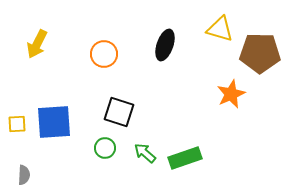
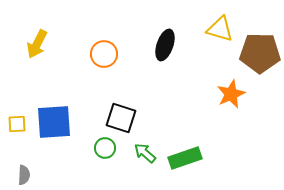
black square: moved 2 px right, 6 px down
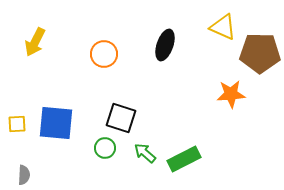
yellow triangle: moved 3 px right, 2 px up; rotated 8 degrees clockwise
yellow arrow: moved 2 px left, 2 px up
orange star: rotated 20 degrees clockwise
blue square: moved 2 px right, 1 px down; rotated 9 degrees clockwise
green rectangle: moved 1 px left, 1 px down; rotated 8 degrees counterclockwise
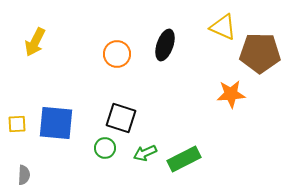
orange circle: moved 13 px right
green arrow: rotated 65 degrees counterclockwise
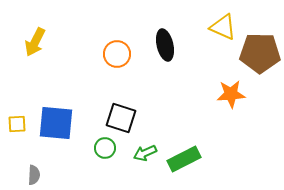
black ellipse: rotated 32 degrees counterclockwise
gray semicircle: moved 10 px right
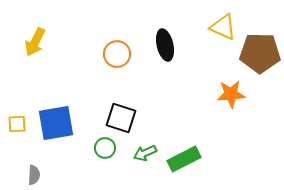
blue square: rotated 15 degrees counterclockwise
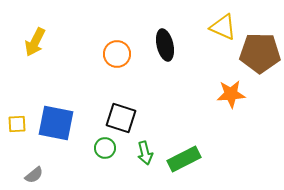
blue square: rotated 21 degrees clockwise
green arrow: rotated 80 degrees counterclockwise
gray semicircle: rotated 48 degrees clockwise
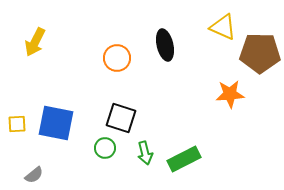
orange circle: moved 4 px down
orange star: moved 1 px left
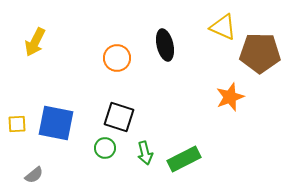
orange star: moved 3 px down; rotated 16 degrees counterclockwise
black square: moved 2 px left, 1 px up
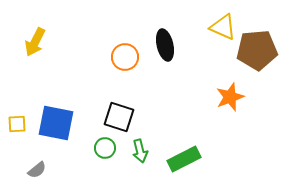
brown pentagon: moved 3 px left, 3 px up; rotated 6 degrees counterclockwise
orange circle: moved 8 px right, 1 px up
green arrow: moved 5 px left, 2 px up
gray semicircle: moved 3 px right, 5 px up
